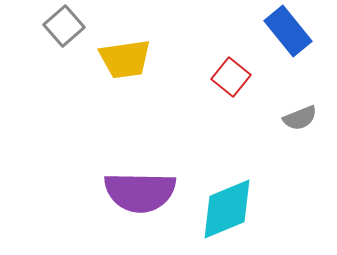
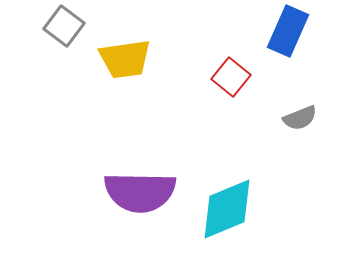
gray square: rotated 12 degrees counterclockwise
blue rectangle: rotated 63 degrees clockwise
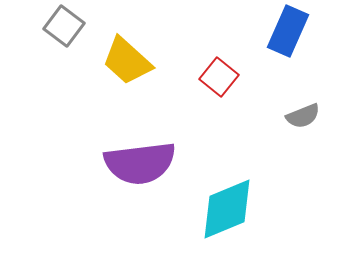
yellow trapezoid: moved 2 px right, 2 px down; rotated 50 degrees clockwise
red square: moved 12 px left
gray semicircle: moved 3 px right, 2 px up
purple semicircle: moved 29 px up; rotated 8 degrees counterclockwise
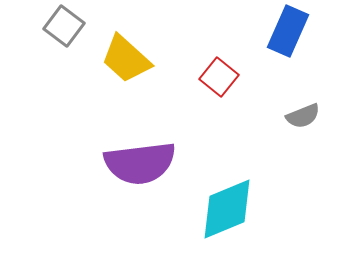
yellow trapezoid: moved 1 px left, 2 px up
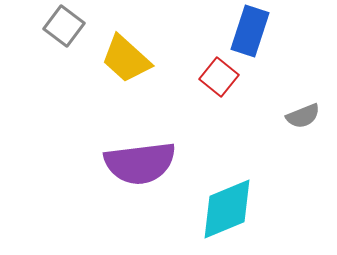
blue rectangle: moved 38 px left; rotated 6 degrees counterclockwise
